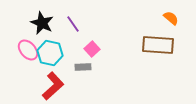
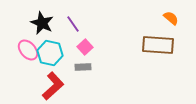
pink square: moved 7 px left, 2 px up
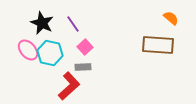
red L-shape: moved 16 px right
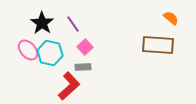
black star: rotated 10 degrees clockwise
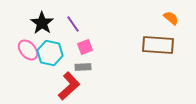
pink square: rotated 21 degrees clockwise
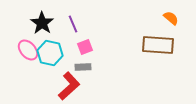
purple line: rotated 12 degrees clockwise
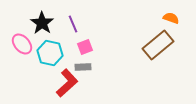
orange semicircle: rotated 21 degrees counterclockwise
brown rectangle: rotated 44 degrees counterclockwise
pink ellipse: moved 6 px left, 6 px up
red L-shape: moved 2 px left, 3 px up
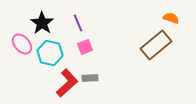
purple line: moved 5 px right, 1 px up
brown rectangle: moved 2 px left
gray rectangle: moved 7 px right, 11 px down
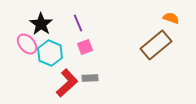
black star: moved 1 px left, 1 px down
pink ellipse: moved 5 px right
cyan hexagon: rotated 10 degrees clockwise
